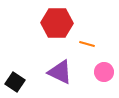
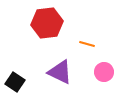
red hexagon: moved 10 px left; rotated 8 degrees counterclockwise
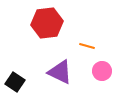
orange line: moved 2 px down
pink circle: moved 2 px left, 1 px up
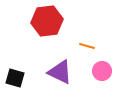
red hexagon: moved 2 px up
black square: moved 4 px up; rotated 18 degrees counterclockwise
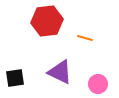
orange line: moved 2 px left, 8 px up
pink circle: moved 4 px left, 13 px down
black square: rotated 24 degrees counterclockwise
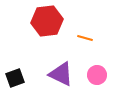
purple triangle: moved 1 px right, 2 px down
black square: rotated 12 degrees counterclockwise
pink circle: moved 1 px left, 9 px up
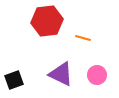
orange line: moved 2 px left
black square: moved 1 px left, 2 px down
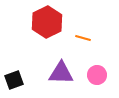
red hexagon: moved 1 px down; rotated 20 degrees counterclockwise
purple triangle: moved 1 px up; rotated 24 degrees counterclockwise
